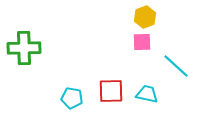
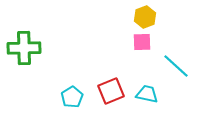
red square: rotated 20 degrees counterclockwise
cyan pentagon: moved 1 px up; rotated 30 degrees clockwise
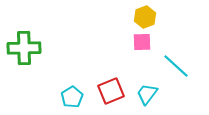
cyan trapezoid: rotated 65 degrees counterclockwise
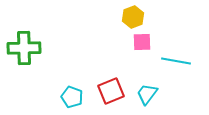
yellow hexagon: moved 12 px left
cyan line: moved 5 px up; rotated 32 degrees counterclockwise
cyan pentagon: rotated 20 degrees counterclockwise
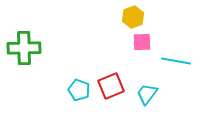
red square: moved 5 px up
cyan pentagon: moved 7 px right, 7 px up
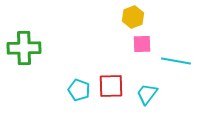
pink square: moved 2 px down
red square: rotated 20 degrees clockwise
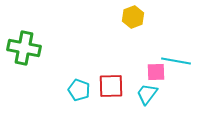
pink square: moved 14 px right, 28 px down
green cross: rotated 12 degrees clockwise
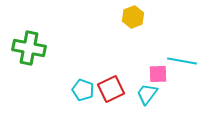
green cross: moved 5 px right
cyan line: moved 6 px right
pink square: moved 2 px right, 2 px down
red square: moved 3 px down; rotated 24 degrees counterclockwise
cyan pentagon: moved 4 px right
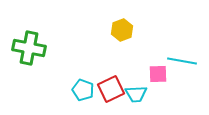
yellow hexagon: moved 11 px left, 13 px down
cyan trapezoid: moved 11 px left; rotated 130 degrees counterclockwise
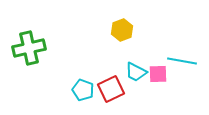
green cross: rotated 24 degrees counterclockwise
cyan trapezoid: moved 22 px up; rotated 30 degrees clockwise
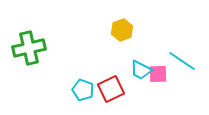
cyan line: rotated 24 degrees clockwise
cyan trapezoid: moved 5 px right, 2 px up
